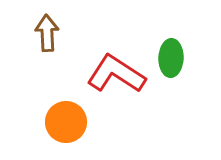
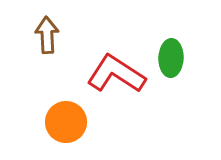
brown arrow: moved 2 px down
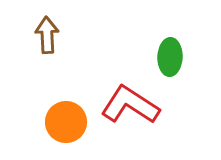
green ellipse: moved 1 px left, 1 px up
red L-shape: moved 14 px right, 31 px down
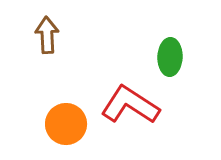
orange circle: moved 2 px down
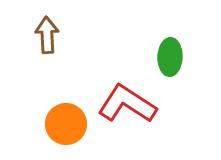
red L-shape: moved 3 px left, 1 px up
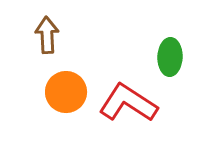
red L-shape: moved 1 px right, 1 px up
orange circle: moved 32 px up
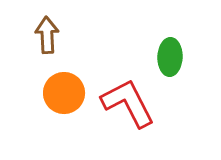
orange circle: moved 2 px left, 1 px down
red L-shape: rotated 30 degrees clockwise
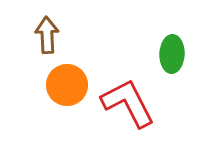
green ellipse: moved 2 px right, 3 px up
orange circle: moved 3 px right, 8 px up
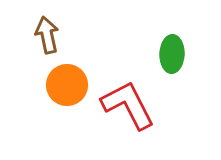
brown arrow: rotated 9 degrees counterclockwise
red L-shape: moved 2 px down
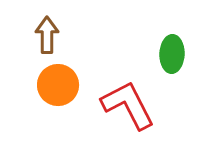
brown arrow: rotated 12 degrees clockwise
orange circle: moved 9 px left
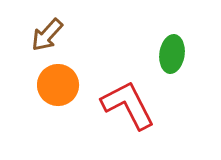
brown arrow: rotated 138 degrees counterclockwise
green ellipse: rotated 6 degrees clockwise
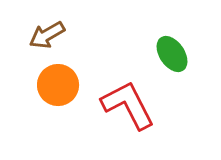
brown arrow: rotated 18 degrees clockwise
green ellipse: rotated 42 degrees counterclockwise
